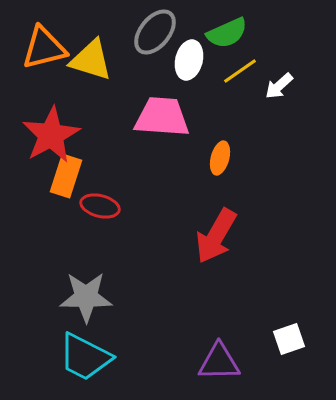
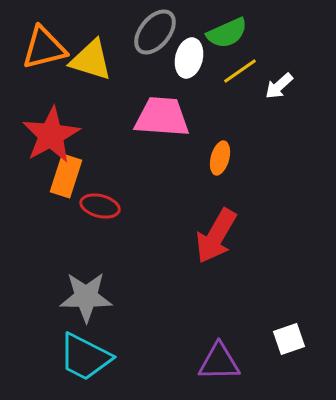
white ellipse: moved 2 px up
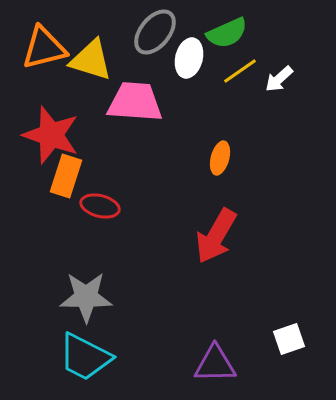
white arrow: moved 7 px up
pink trapezoid: moved 27 px left, 15 px up
red star: rotated 24 degrees counterclockwise
purple triangle: moved 4 px left, 2 px down
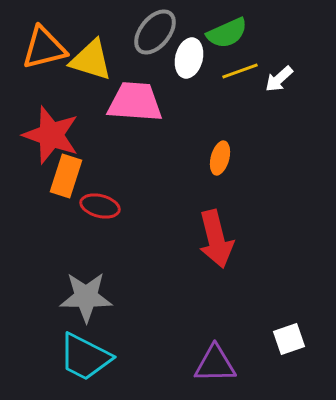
yellow line: rotated 15 degrees clockwise
red arrow: moved 3 px down; rotated 44 degrees counterclockwise
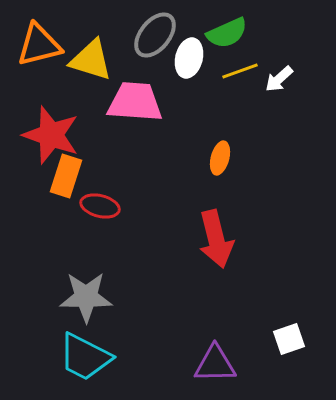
gray ellipse: moved 3 px down
orange triangle: moved 5 px left, 3 px up
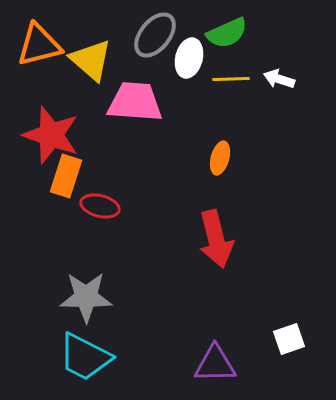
yellow triangle: rotated 24 degrees clockwise
yellow line: moved 9 px left, 8 px down; rotated 18 degrees clockwise
white arrow: rotated 60 degrees clockwise
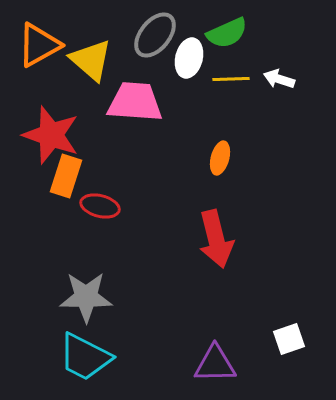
orange triangle: rotated 15 degrees counterclockwise
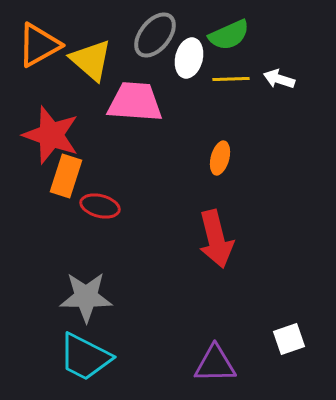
green semicircle: moved 2 px right, 2 px down
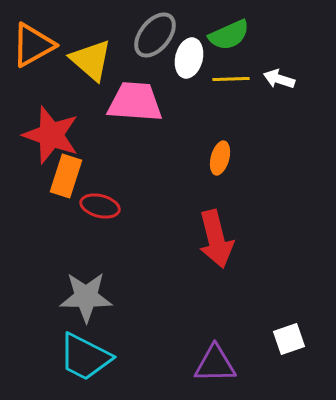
orange triangle: moved 6 px left
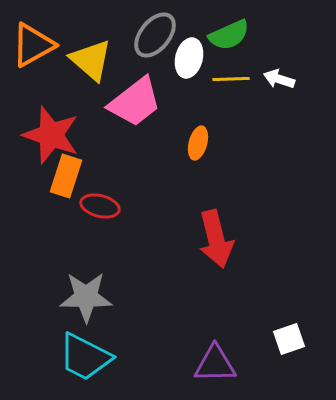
pink trapezoid: rotated 138 degrees clockwise
orange ellipse: moved 22 px left, 15 px up
